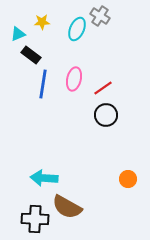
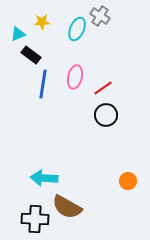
pink ellipse: moved 1 px right, 2 px up
orange circle: moved 2 px down
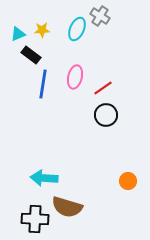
yellow star: moved 8 px down
brown semicircle: rotated 12 degrees counterclockwise
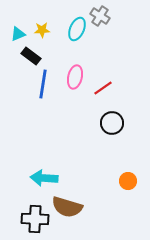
black rectangle: moved 1 px down
black circle: moved 6 px right, 8 px down
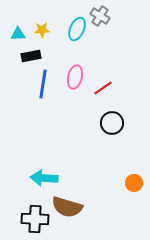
cyan triangle: rotated 21 degrees clockwise
black rectangle: rotated 48 degrees counterclockwise
orange circle: moved 6 px right, 2 px down
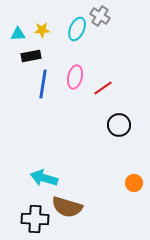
black circle: moved 7 px right, 2 px down
cyan arrow: rotated 12 degrees clockwise
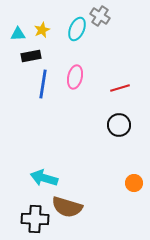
yellow star: rotated 21 degrees counterclockwise
red line: moved 17 px right; rotated 18 degrees clockwise
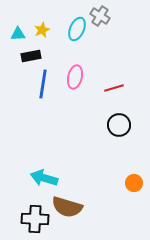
red line: moved 6 px left
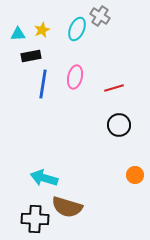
orange circle: moved 1 px right, 8 px up
